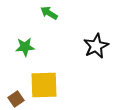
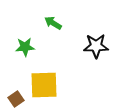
green arrow: moved 4 px right, 10 px down
black star: rotated 25 degrees clockwise
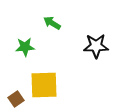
green arrow: moved 1 px left
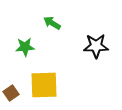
brown square: moved 5 px left, 6 px up
